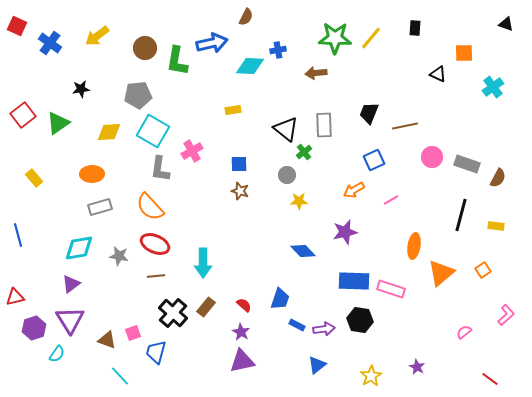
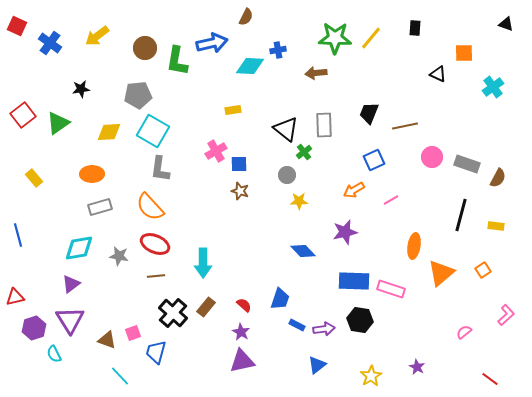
pink cross at (192, 151): moved 24 px right
cyan semicircle at (57, 354): moved 3 px left; rotated 120 degrees clockwise
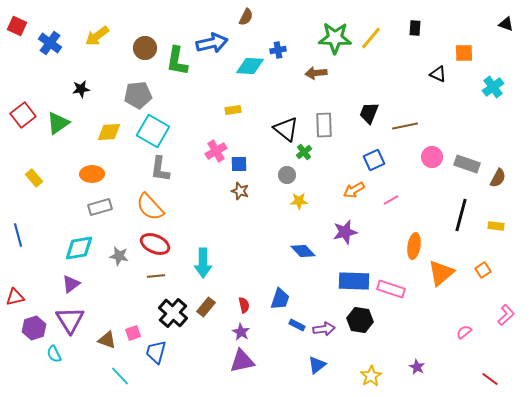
red semicircle at (244, 305): rotated 35 degrees clockwise
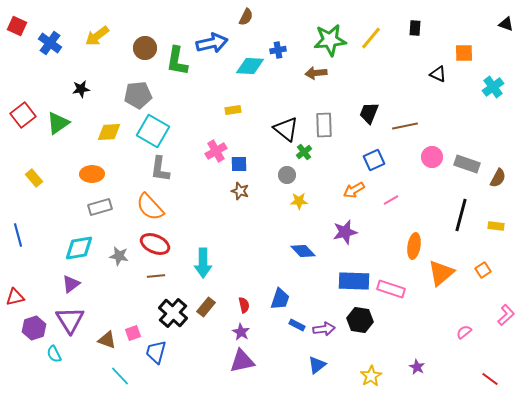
green star at (335, 38): moved 5 px left, 2 px down; rotated 8 degrees counterclockwise
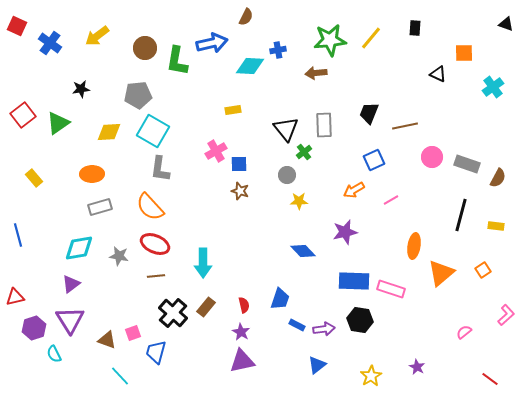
black triangle at (286, 129): rotated 12 degrees clockwise
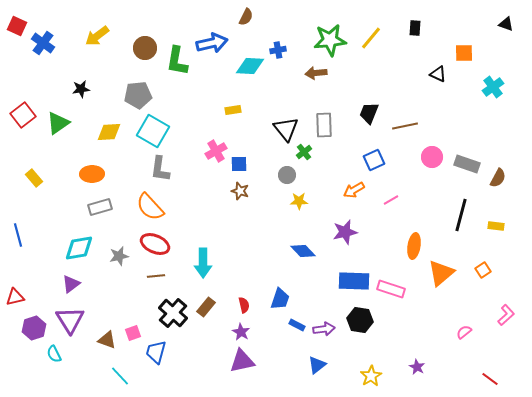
blue cross at (50, 43): moved 7 px left
gray star at (119, 256): rotated 24 degrees counterclockwise
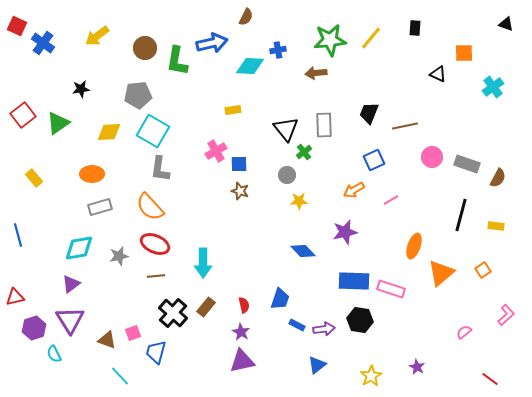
orange ellipse at (414, 246): rotated 10 degrees clockwise
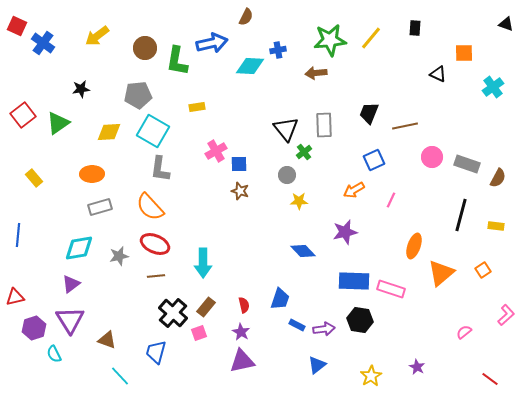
yellow rectangle at (233, 110): moved 36 px left, 3 px up
pink line at (391, 200): rotated 35 degrees counterclockwise
blue line at (18, 235): rotated 20 degrees clockwise
pink square at (133, 333): moved 66 px right
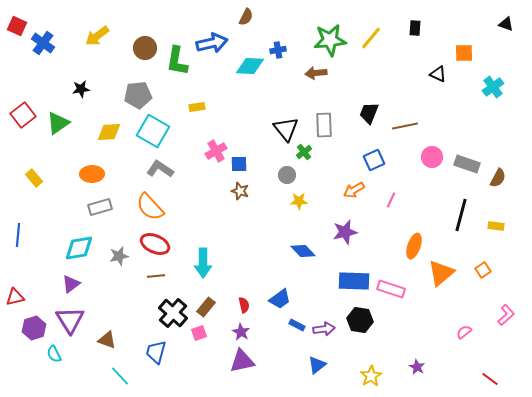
gray L-shape at (160, 169): rotated 116 degrees clockwise
blue trapezoid at (280, 299): rotated 35 degrees clockwise
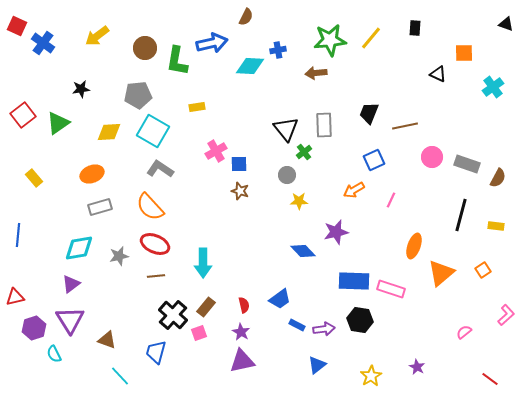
orange ellipse at (92, 174): rotated 20 degrees counterclockwise
purple star at (345, 232): moved 9 px left
black cross at (173, 313): moved 2 px down
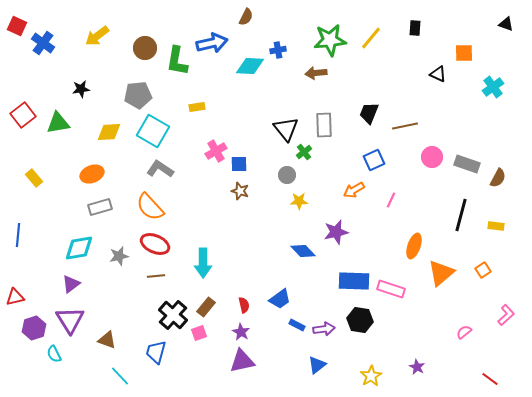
green triangle at (58, 123): rotated 25 degrees clockwise
